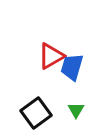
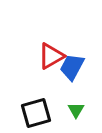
blue trapezoid: rotated 12 degrees clockwise
black square: rotated 20 degrees clockwise
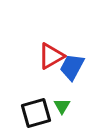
green triangle: moved 14 px left, 4 px up
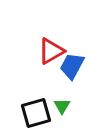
red triangle: moved 5 px up
blue trapezoid: moved 1 px up
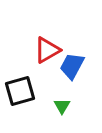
red triangle: moved 4 px left, 1 px up
black square: moved 16 px left, 22 px up
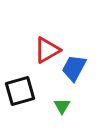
blue trapezoid: moved 2 px right, 2 px down
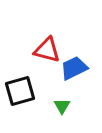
red triangle: rotated 44 degrees clockwise
blue trapezoid: rotated 36 degrees clockwise
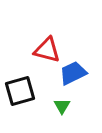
blue trapezoid: moved 1 px left, 5 px down
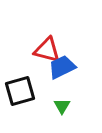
blue trapezoid: moved 11 px left, 6 px up
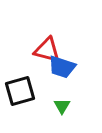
blue trapezoid: rotated 136 degrees counterclockwise
